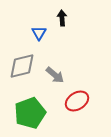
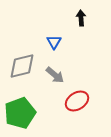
black arrow: moved 19 px right
blue triangle: moved 15 px right, 9 px down
green pentagon: moved 10 px left
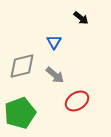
black arrow: rotated 133 degrees clockwise
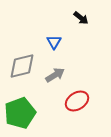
gray arrow: rotated 72 degrees counterclockwise
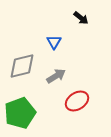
gray arrow: moved 1 px right, 1 px down
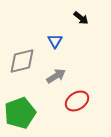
blue triangle: moved 1 px right, 1 px up
gray diamond: moved 5 px up
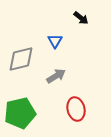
gray diamond: moved 1 px left, 2 px up
red ellipse: moved 1 px left, 8 px down; rotated 70 degrees counterclockwise
green pentagon: rotated 8 degrees clockwise
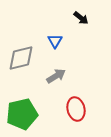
gray diamond: moved 1 px up
green pentagon: moved 2 px right, 1 px down
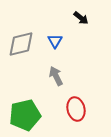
gray diamond: moved 14 px up
gray arrow: rotated 84 degrees counterclockwise
green pentagon: moved 3 px right, 1 px down
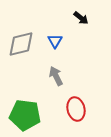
green pentagon: rotated 20 degrees clockwise
